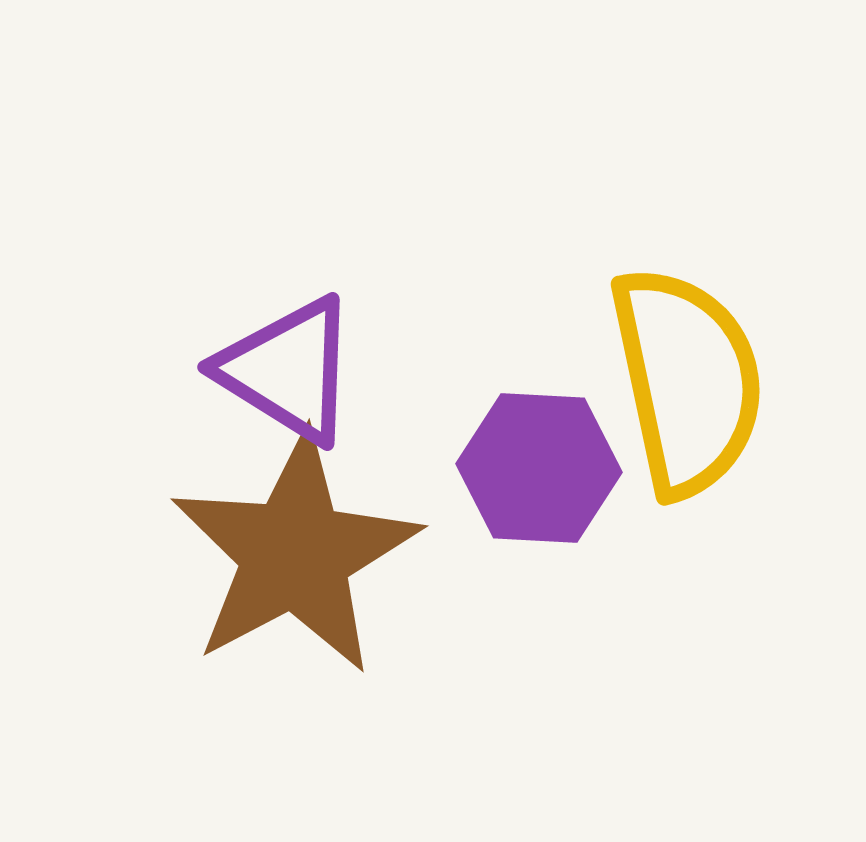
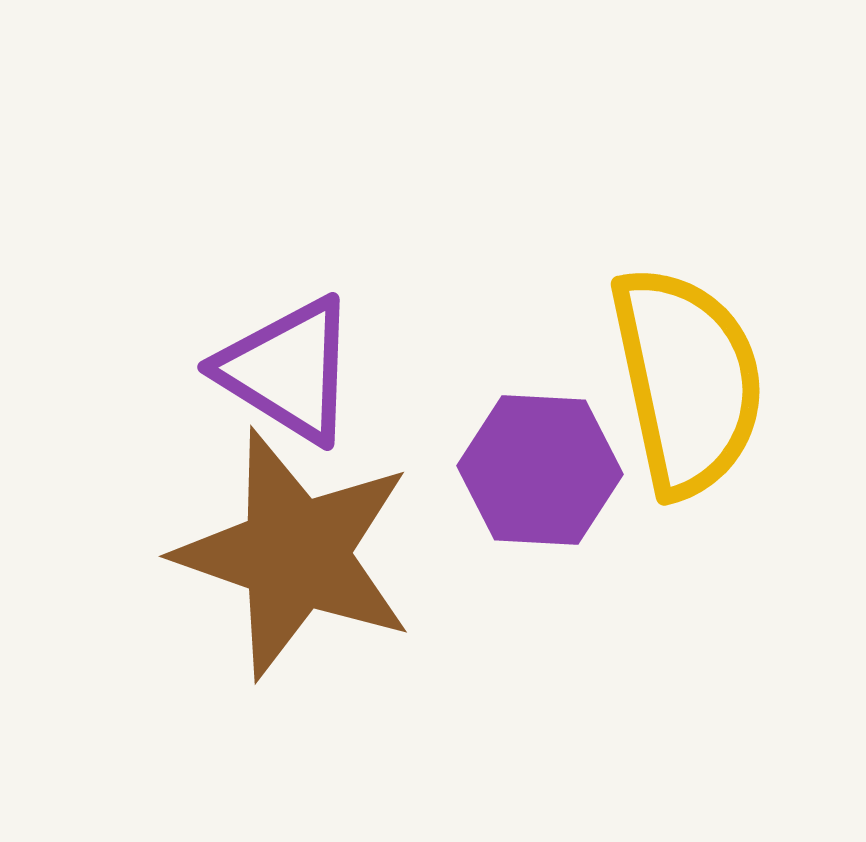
purple hexagon: moved 1 px right, 2 px down
brown star: rotated 25 degrees counterclockwise
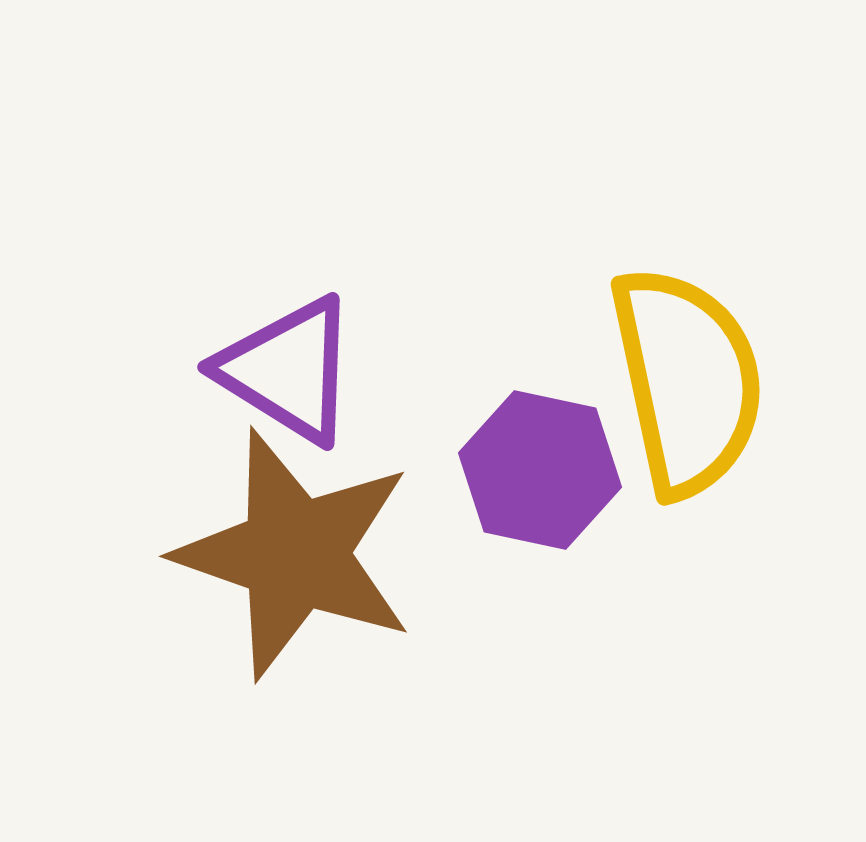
purple hexagon: rotated 9 degrees clockwise
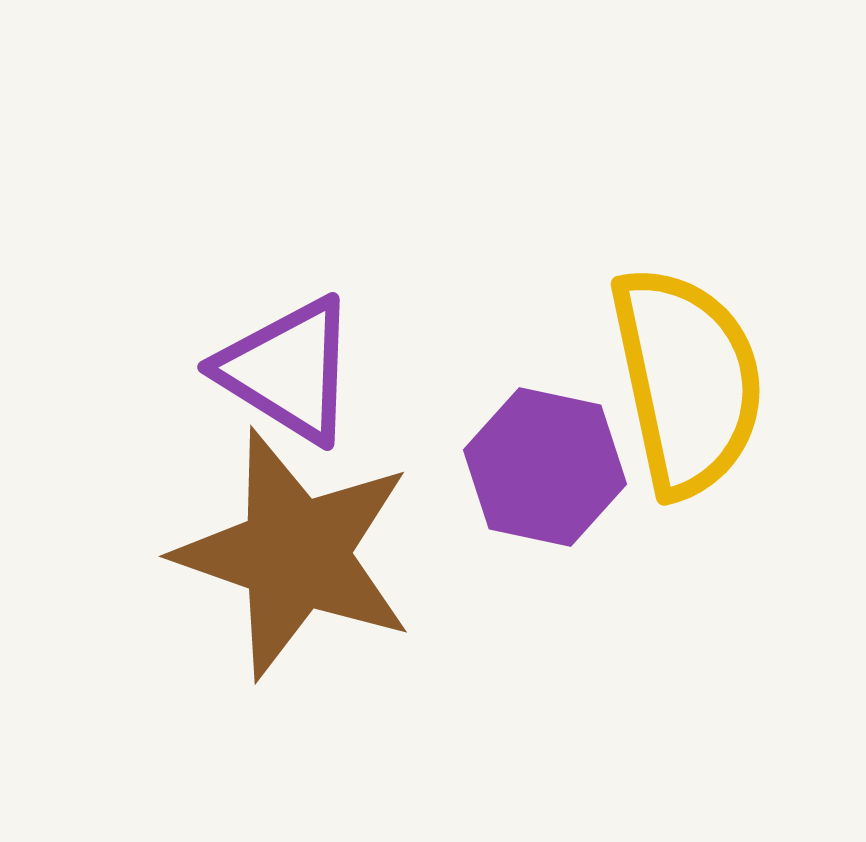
purple hexagon: moved 5 px right, 3 px up
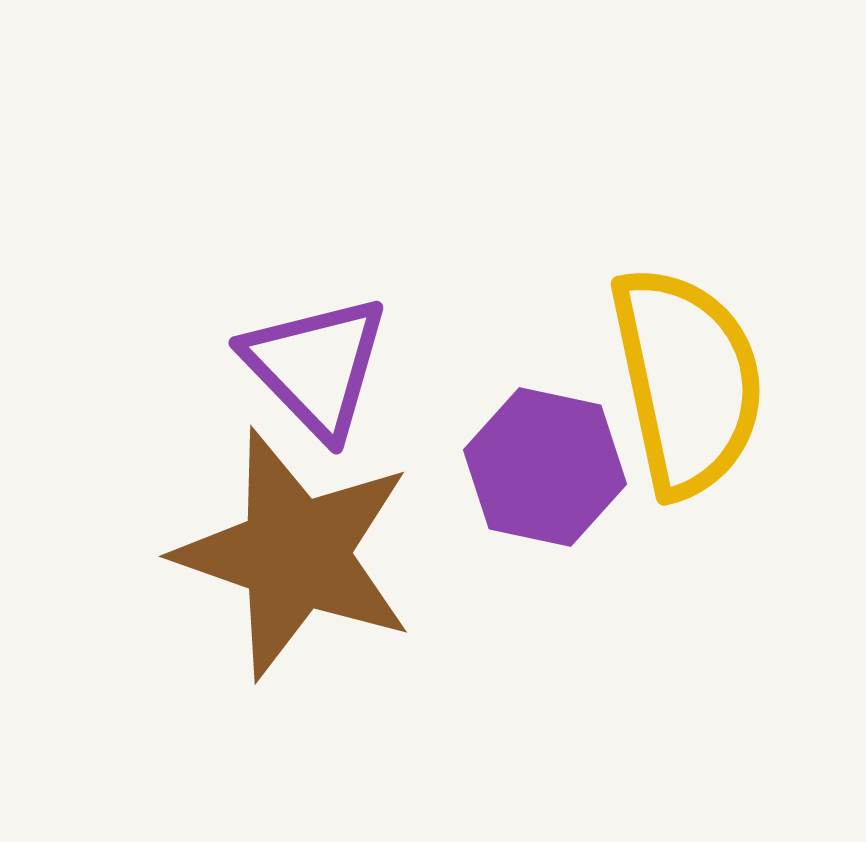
purple triangle: moved 28 px right, 4 px up; rotated 14 degrees clockwise
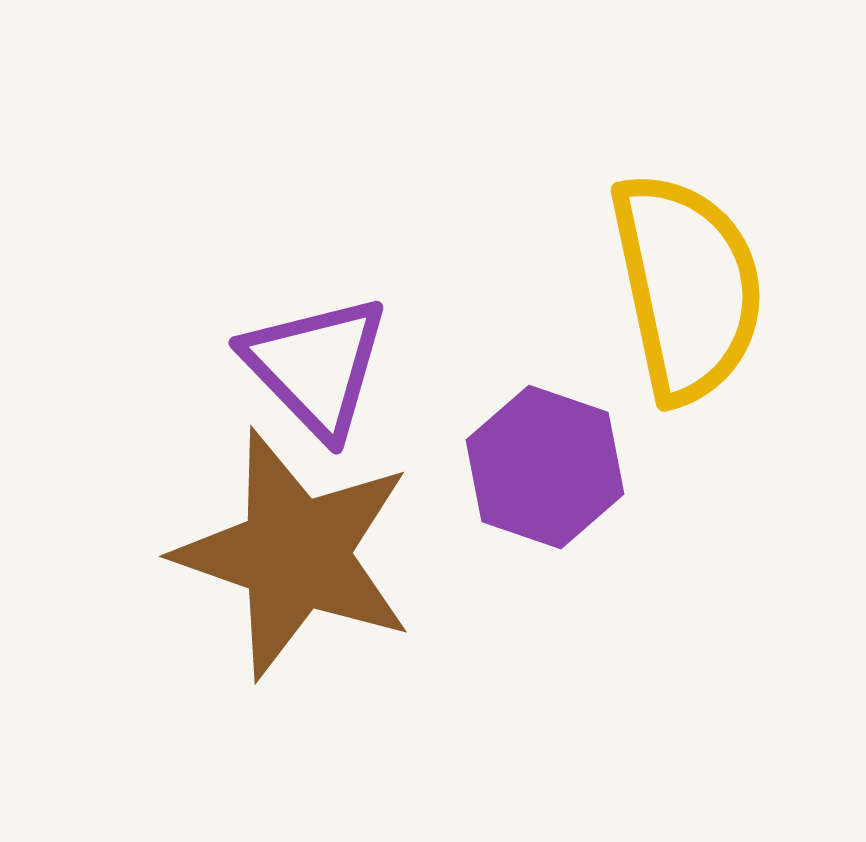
yellow semicircle: moved 94 px up
purple hexagon: rotated 7 degrees clockwise
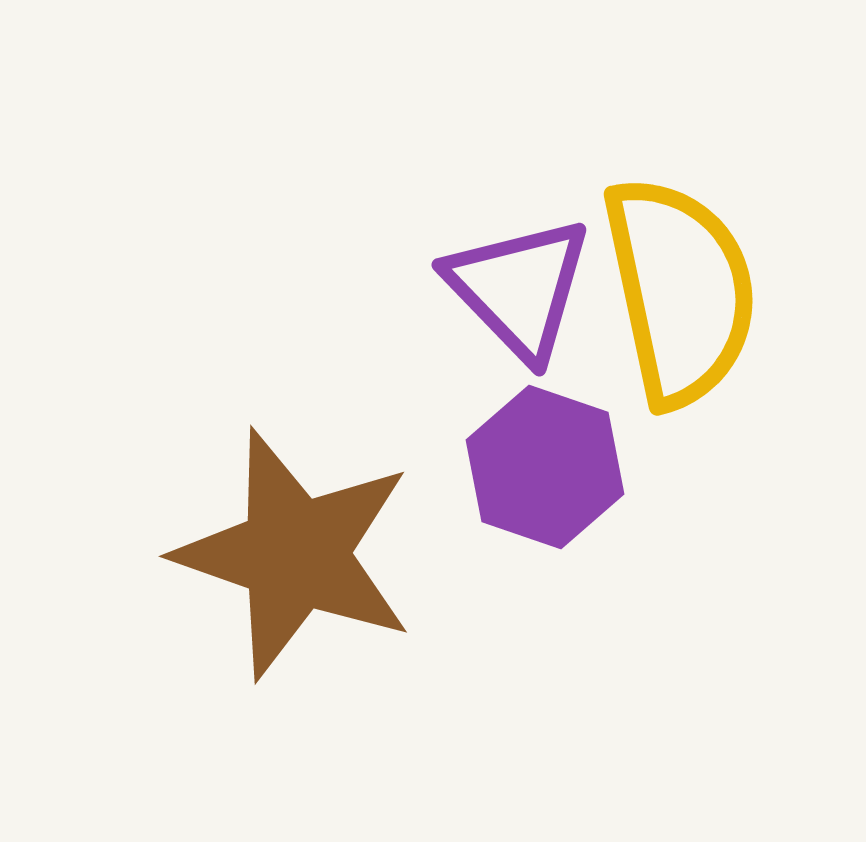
yellow semicircle: moved 7 px left, 4 px down
purple triangle: moved 203 px right, 78 px up
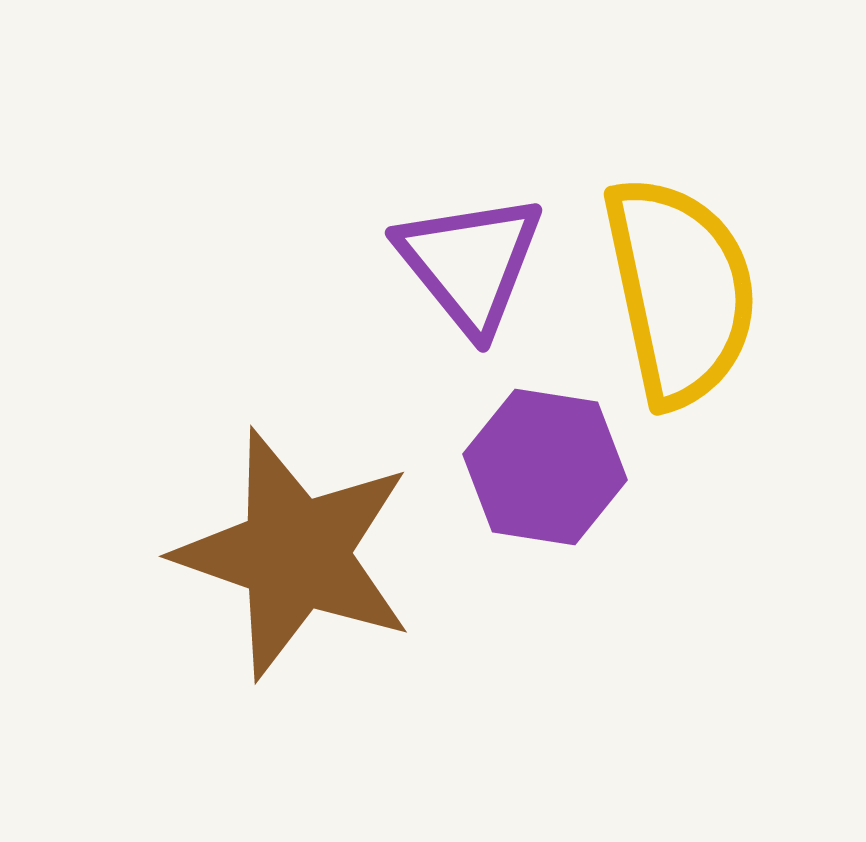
purple triangle: moved 49 px left, 25 px up; rotated 5 degrees clockwise
purple hexagon: rotated 10 degrees counterclockwise
